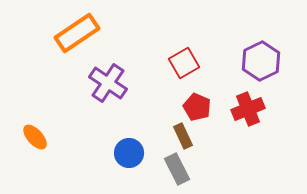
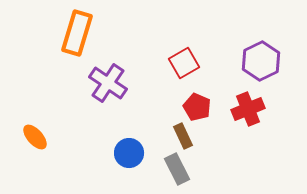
orange rectangle: rotated 39 degrees counterclockwise
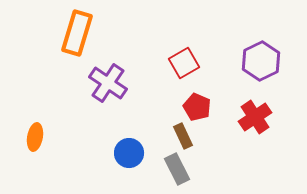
red cross: moved 7 px right, 8 px down; rotated 12 degrees counterclockwise
orange ellipse: rotated 52 degrees clockwise
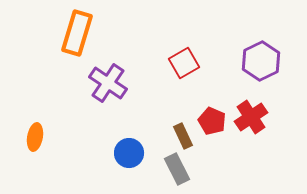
red pentagon: moved 15 px right, 14 px down
red cross: moved 4 px left
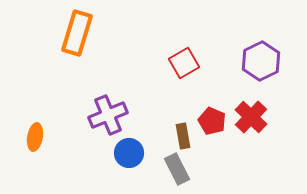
purple cross: moved 32 px down; rotated 33 degrees clockwise
red cross: rotated 12 degrees counterclockwise
brown rectangle: rotated 15 degrees clockwise
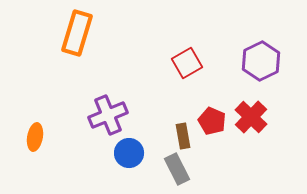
red square: moved 3 px right
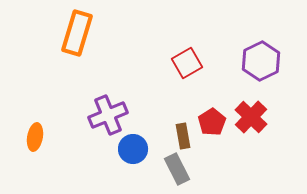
red pentagon: moved 1 px down; rotated 16 degrees clockwise
blue circle: moved 4 px right, 4 px up
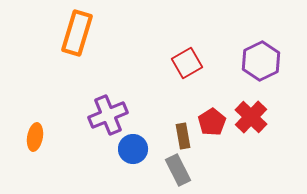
gray rectangle: moved 1 px right, 1 px down
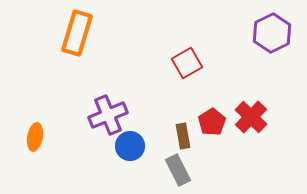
purple hexagon: moved 11 px right, 28 px up
blue circle: moved 3 px left, 3 px up
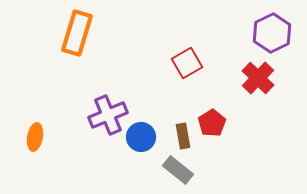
red cross: moved 7 px right, 39 px up
red pentagon: moved 1 px down
blue circle: moved 11 px right, 9 px up
gray rectangle: rotated 24 degrees counterclockwise
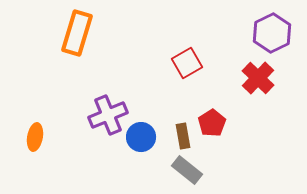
gray rectangle: moved 9 px right
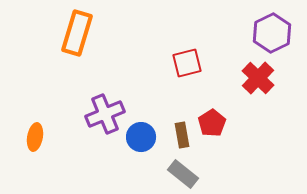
red square: rotated 16 degrees clockwise
purple cross: moved 3 px left, 1 px up
brown rectangle: moved 1 px left, 1 px up
gray rectangle: moved 4 px left, 4 px down
